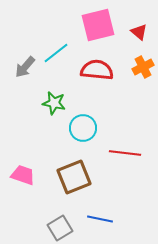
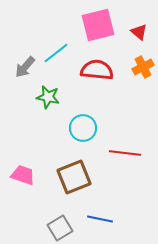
green star: moved 6 px left, 6 px up
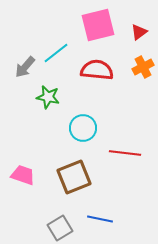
red triangle: rotated 42 degrees clockwise
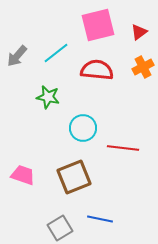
gray arrow: moved 8 px left, 11 px up
red line: moved 2 px left, 5 px up
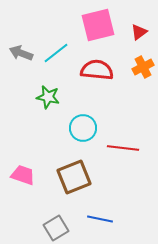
gray arrow: moved 4 px right, 3 px up; rotated 70 degrees clockwise
gray square: moved 4 px left
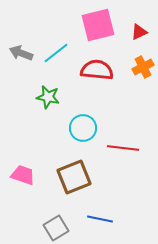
red triangle: rotated 12 degrees clockwise
